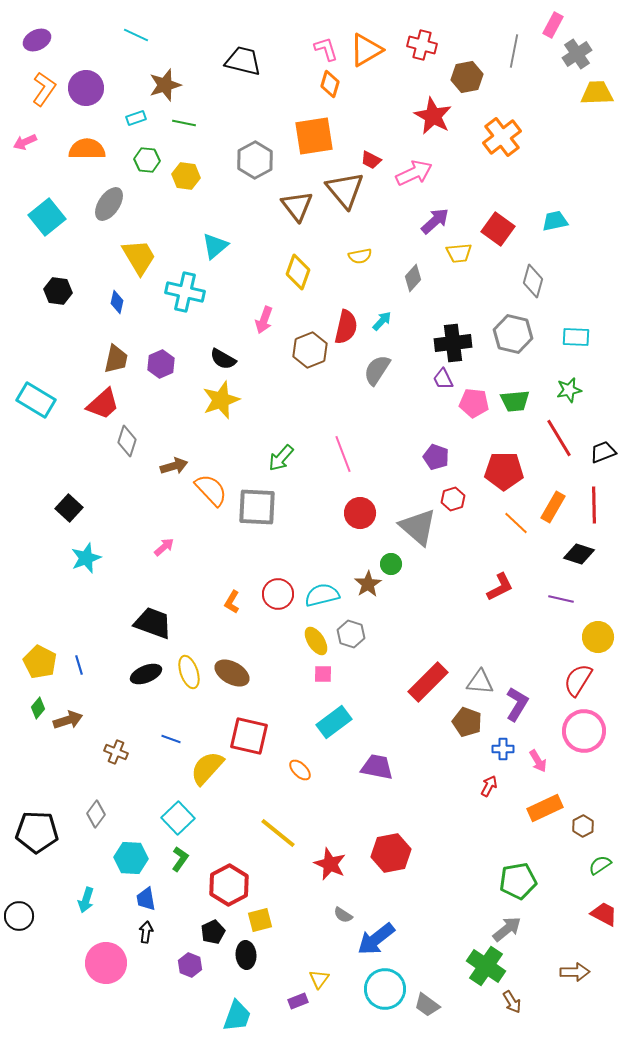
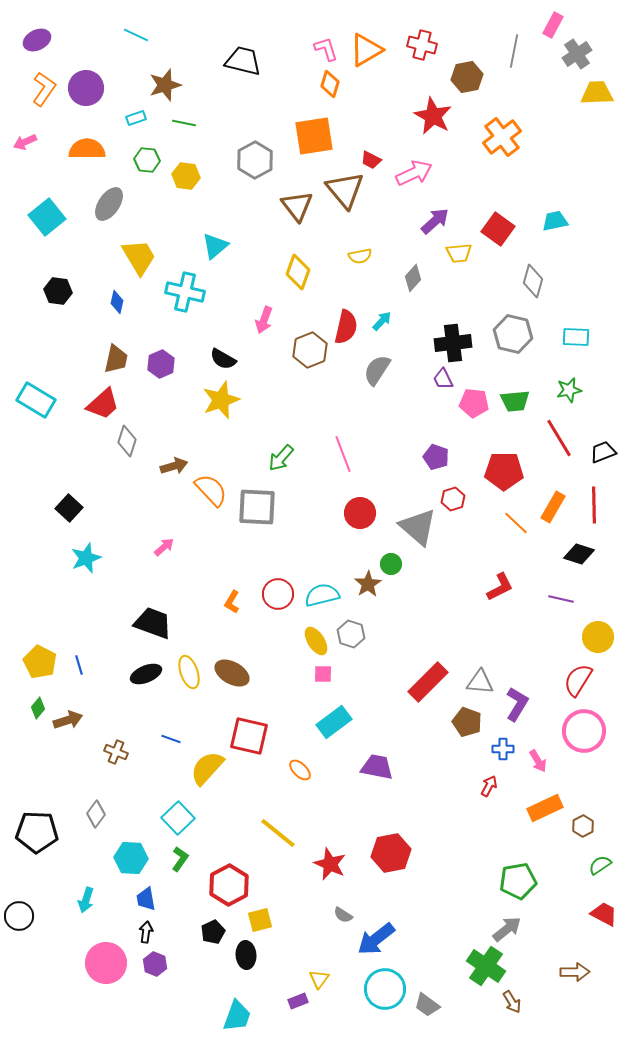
purple hexagon at (190, 965): moved 35 px left, 1 px up
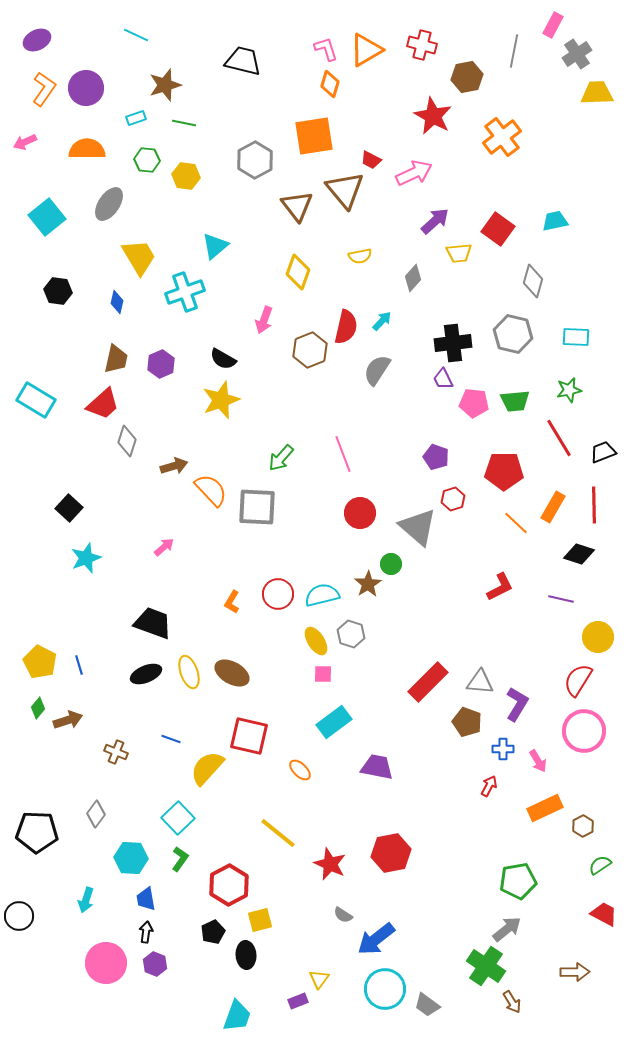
cyan cross at (185, 292): rotated 33 degrees counterclockwise
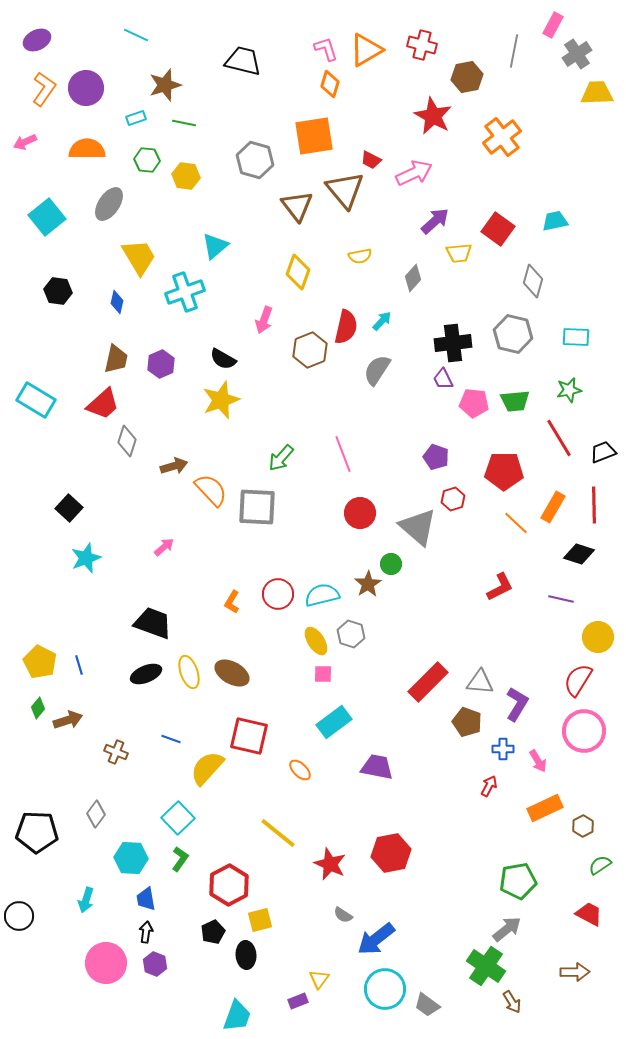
gray hexagon at (255, 160): rotated 15 degrees counterclockwise
red trapezoid at (604, 914): moved 15 px left
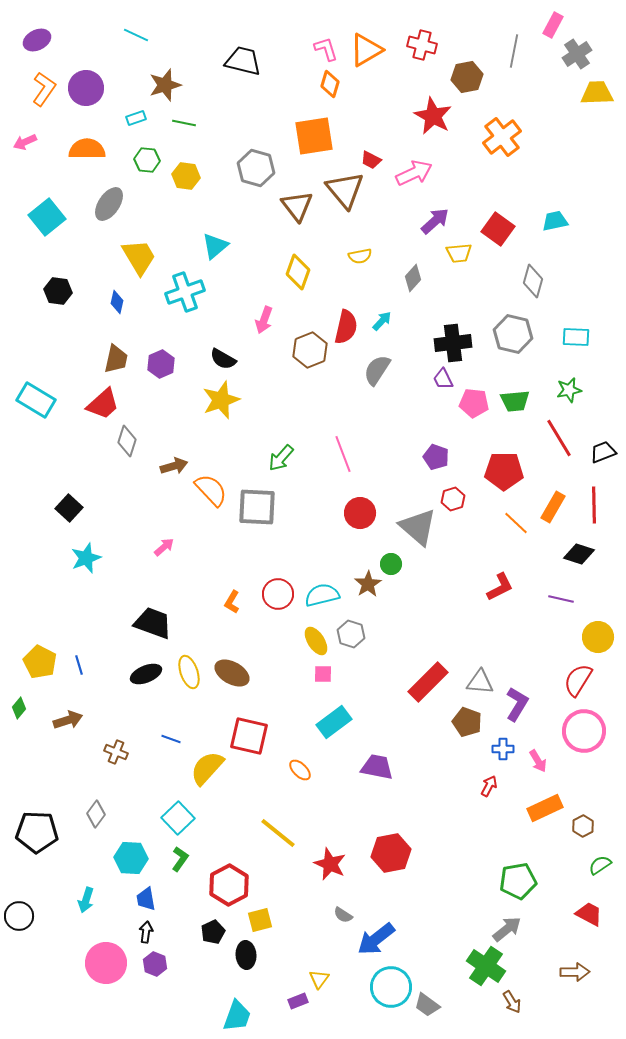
gray hexagon at (255, 160): moved 1 px right, 8 px down
green diamond at (38, 708): moved 19 px left
cyan circle at (385, 989): moved 6 px right, 2 px up
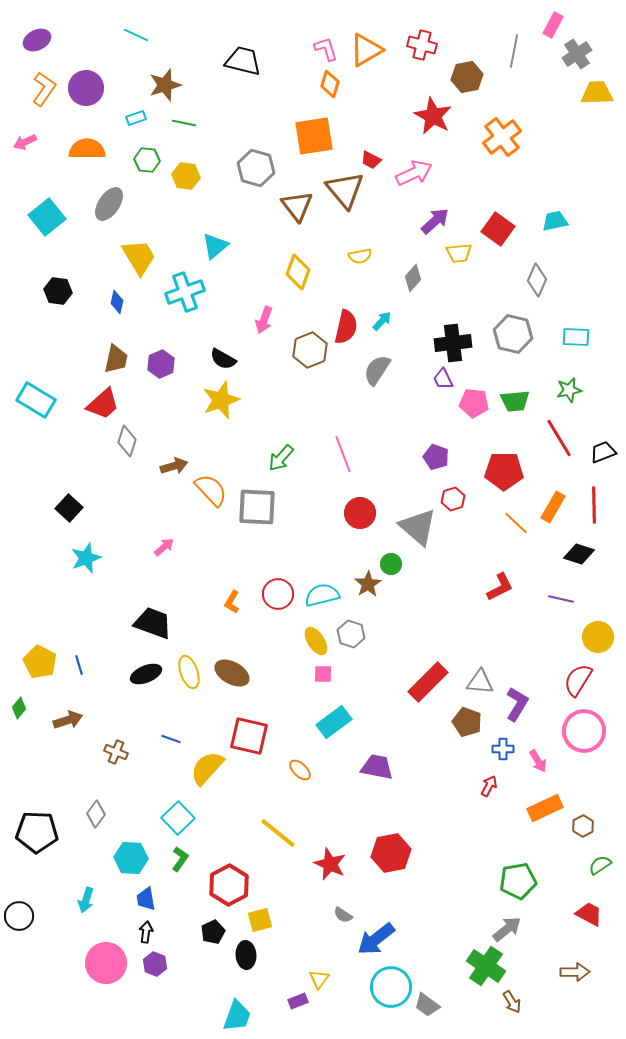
gray diamond at (533, 281): moved 4 px right, 1 px up; rotated 8 degrees clockwise
